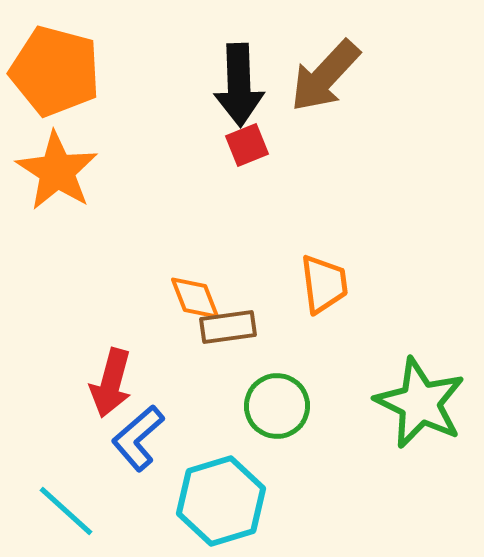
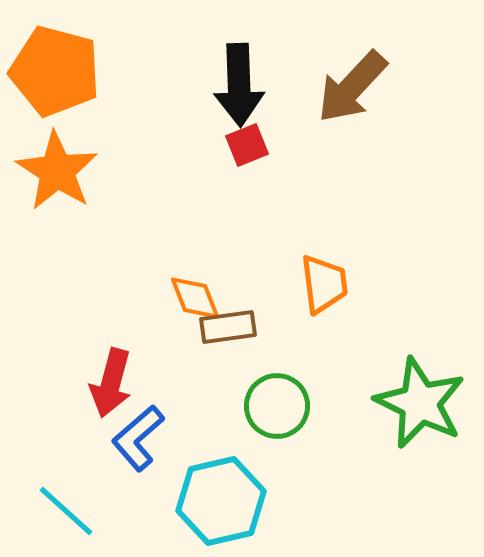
brown arrow: moved 27 px right, 11 px down
cyan hexagon: rotated 4 degrees clockwise
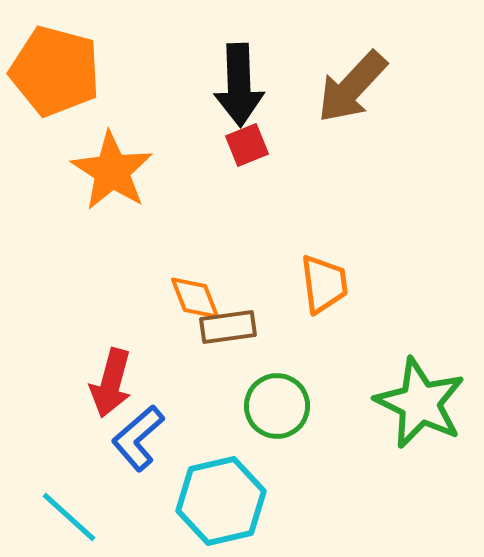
orange star: moved 55 px right
cyan line: moved 3 px right, 6 px down
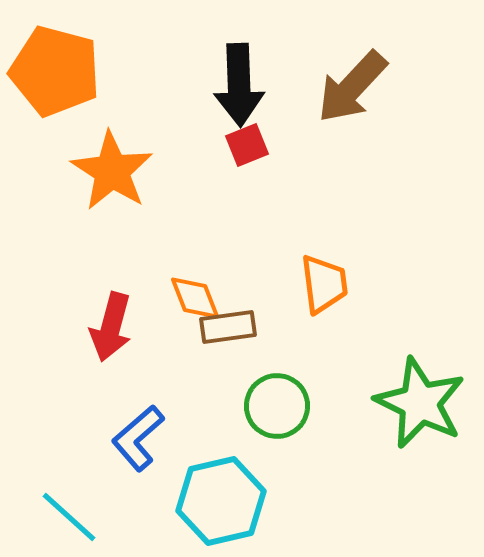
red arrow: moved 56 px up
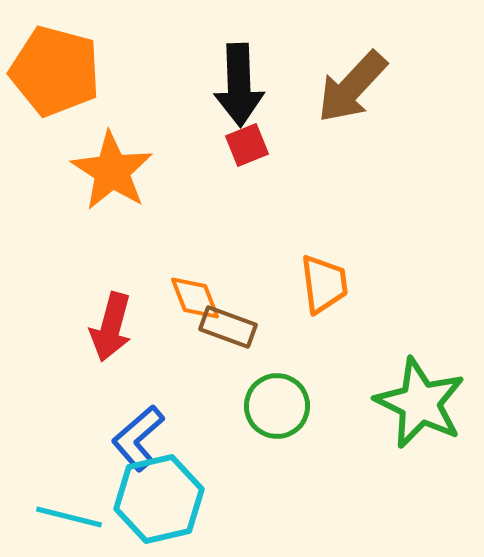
brown rectangle: rotated 28 degrees clockwise
cyan hexagon: moved 62 px left, 2 px up
cyan line: rotated 28 degrees counterclockwise
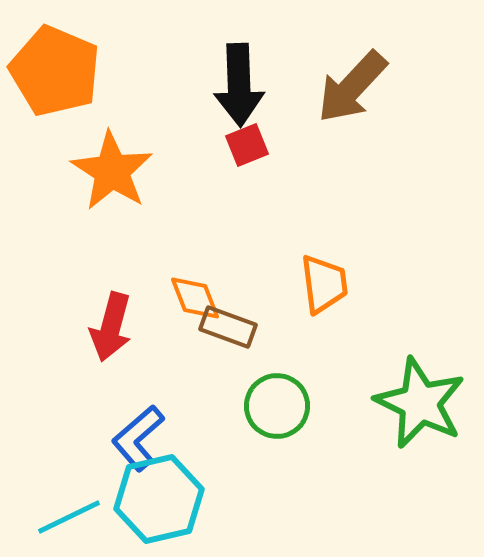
orange pentagon: rotated 8 degrees clockwise
cyan line: rotated 40 degrees counterclockwise
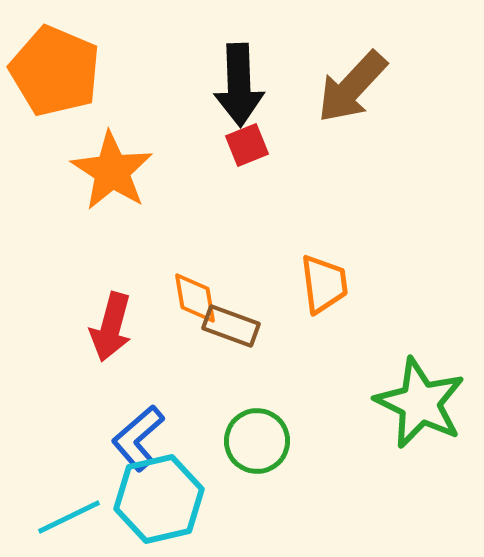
orange diamond: rotated 12 degrees clockwise
brown rectangle: moved 3 px right, 1 px up
green circle: moved 20 px left, 35 px down
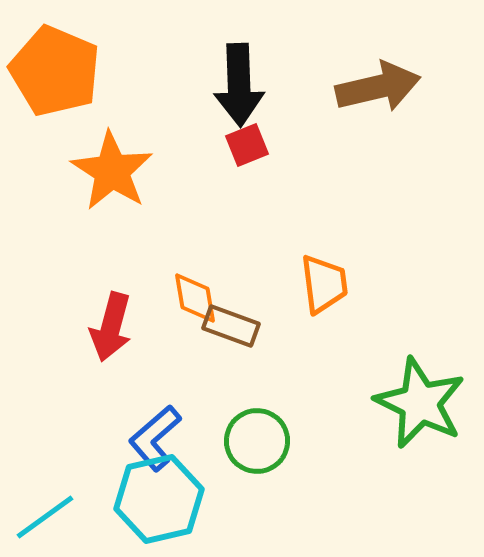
brown arrow: moved 26 px right; rotated 146 degrees counterclockwise
blue L-shape: moved 17 px right
cyan line: moved 24 px left; rotated 10 degrees counterclockwise
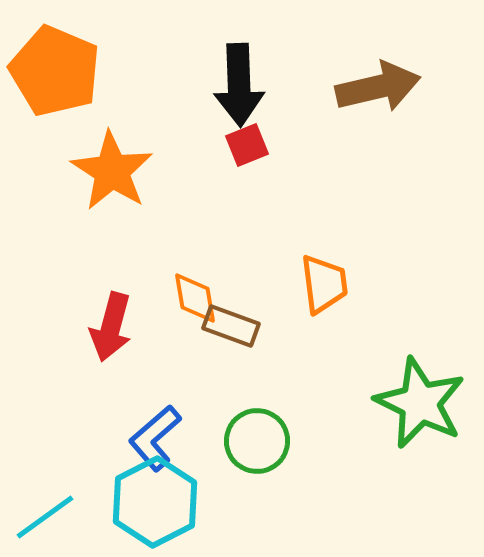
cyan hexagon: moved 4 px left, 3 px down; rotated 14 degrees counterclockwise
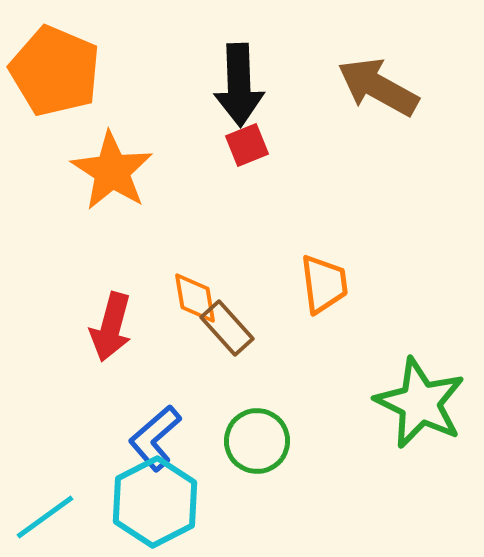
brown arrow: rotated 138 degrees counterclockwise
brown rectangle: moved 4 px left, 2 px down; rotated 28 degrees clockwise
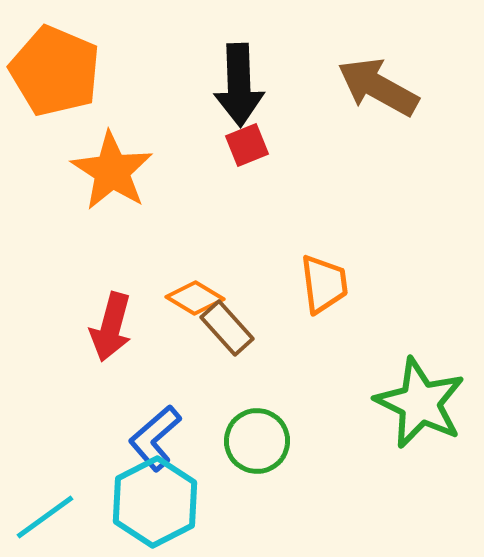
orange diamond: rotated 50 degrees counterclockwise
